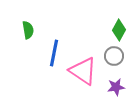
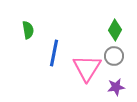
green diamond: moved 4 px left
pink triangle: moved 4 px right, 3 px up; rotated 28 degrees clockwise
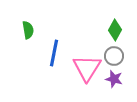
purple star: moved 2 px left, 8 px up; rotated 24 degrees clockwise
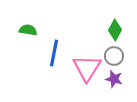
green semicircle: rotated 72 degrees counterclockwise
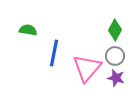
gray circle: moved 1 px right
pink triangle: rotated 8 degrees clockwise
purple star: moved 2 px right, 1 px up
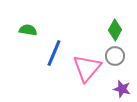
blue line: rotated 12 degrees clockwise
purple star: moved 6 px right, 11 px down
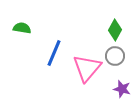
green semicircle: moved 6 px left, 2 px up
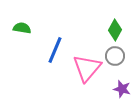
blue line: moved 1 px right, 3 px up
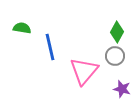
green diamond: moved 2 px right, 2 px down
blue line: moved 5 px left, 3 px up; rotated 36 degrees counterclockwise
pink triangle: moved 3 px left, 3 px down
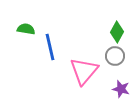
green semicircle: moved 4 px right, 1 px down
purple star: moved 1 px left
